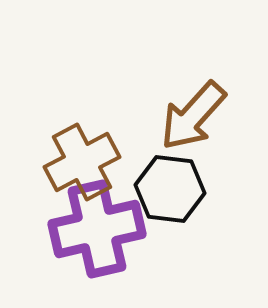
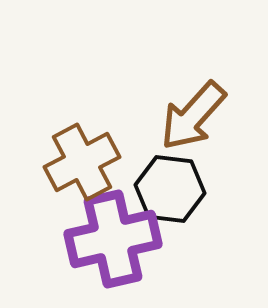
purple cross: moved 16 px right, 10 px down
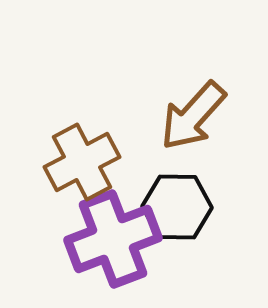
black hexagon: moved 7 px right, 18 px down; rotated 6 degrees counterclockwise
purple cross: rotated 8 degrees counterclockwise
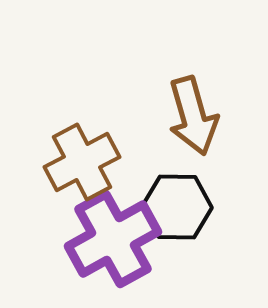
brown arrow: rotated 58 degrees counterclockwise
purple cross: rotated 8 degrees counterclockwise
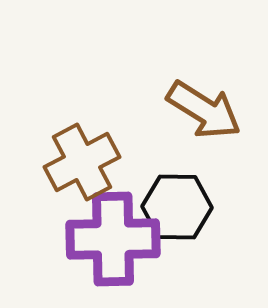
brown arrow: moved 11 px right, 6 px up; rotated 42 degrees counterclockwise
purple cross: rotated 28 degrees clockwise
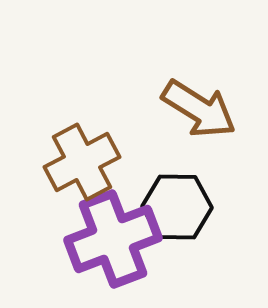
brown arrow: moved 5 px left, 1 px up
purple cross: rotated 20 degrees counterclockwise
